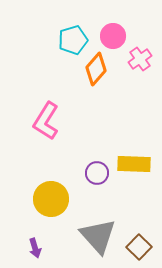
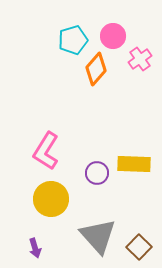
pink L-shape: moved 30 px down
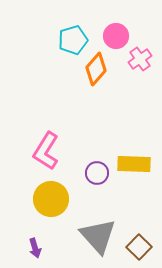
pink circle: moved 3 px right
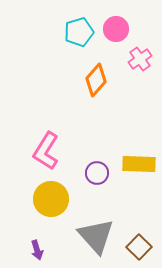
pink circle: moved 7 px up
cyan pentagon: moved 6 px right, 8 px up
orange diamond: moved 11 px down
yellow rectangle: moved 5 px right
gray triangle: moved 2 px left
purple arrow: moved 2 px right, 2 px down
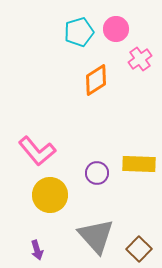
orange diamond: rotated 16 degrees clockwise
pink L-shape: moved 9 px left; rotated 72 degrees counterclockwise
yellow circle: moved 1 px left, 4 px up
brown square: moved 2 px down
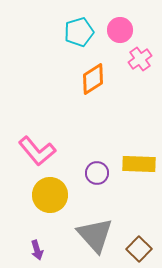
pink circle: moved 4 px right, 1 px down
orange diamond: moved 3 px left, 1 px up
gray triangle: moved 1 px left, 1 px up
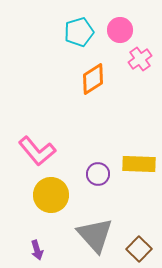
purple circle: moved 1 px right, 1 px down
yellow circle: moved 1 px right
